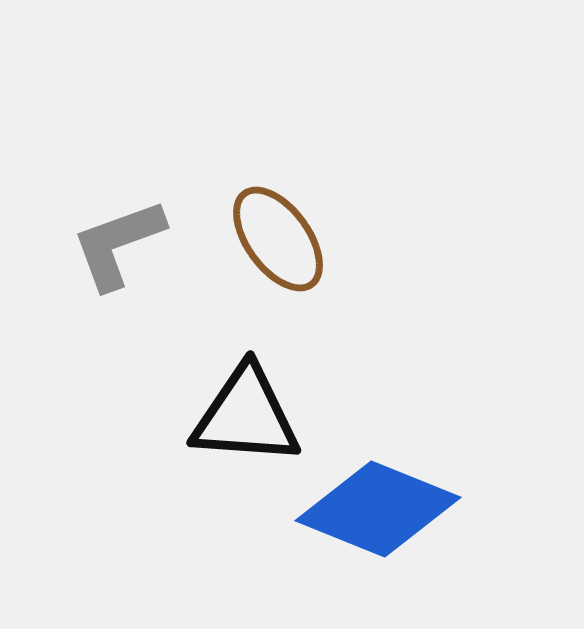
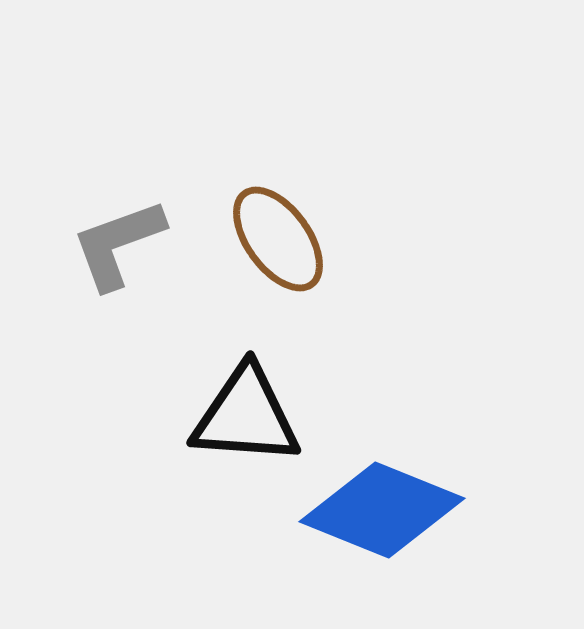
blue diamond: moved 4 px right, 1 px down
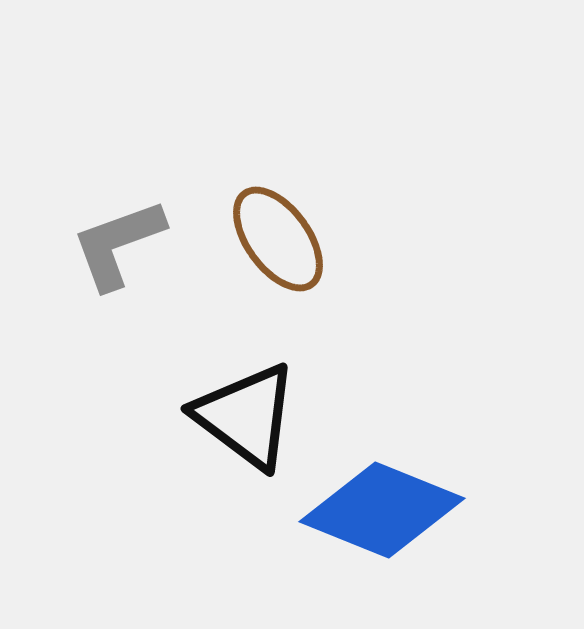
black triangle: rotated 33 degrees clockwise
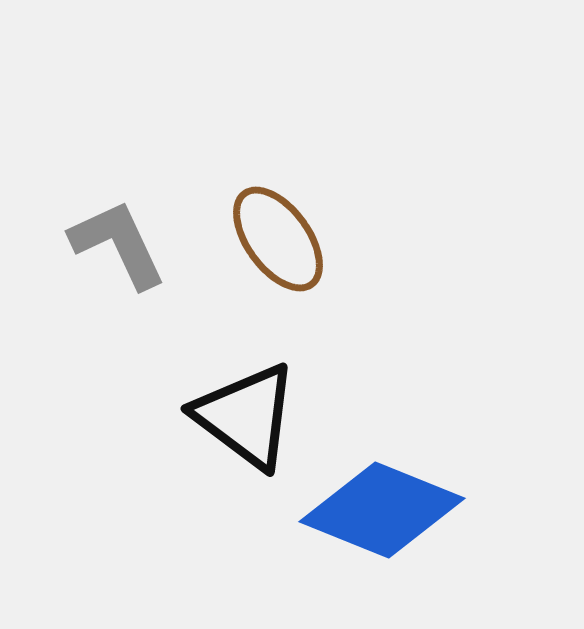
gray L-shape: rotated 85 degrees clockwise
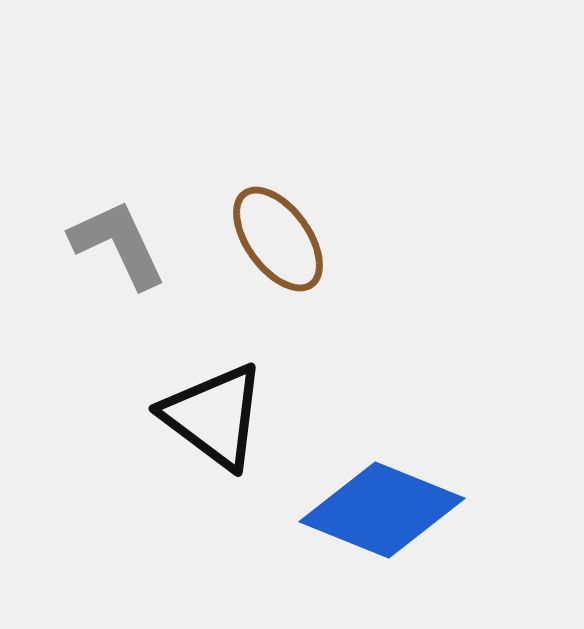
black triangle: moved 32 px left
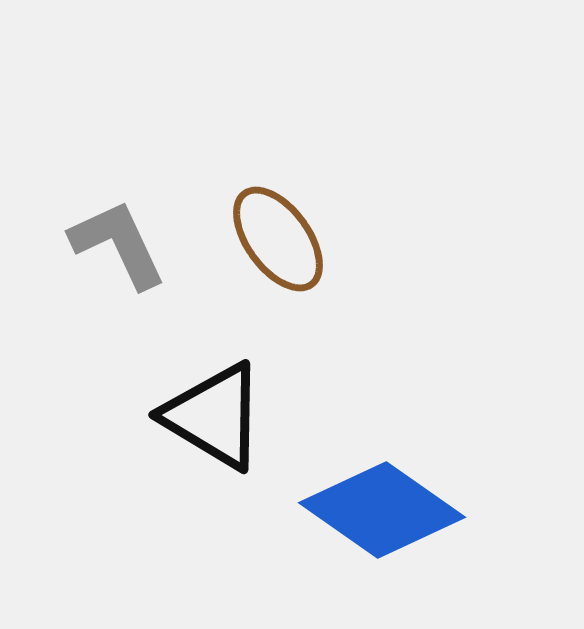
black triangle: rotated 6 degrees counterclockwise
blue diamond: rotated 13 degrees clockwise
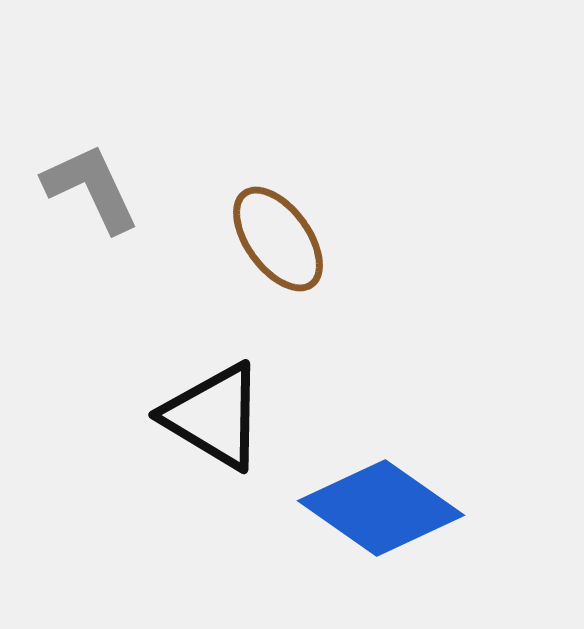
gray L-shape: moved 27 px left, 56 px up
blue diamond: moved 1 px left, 2 px up
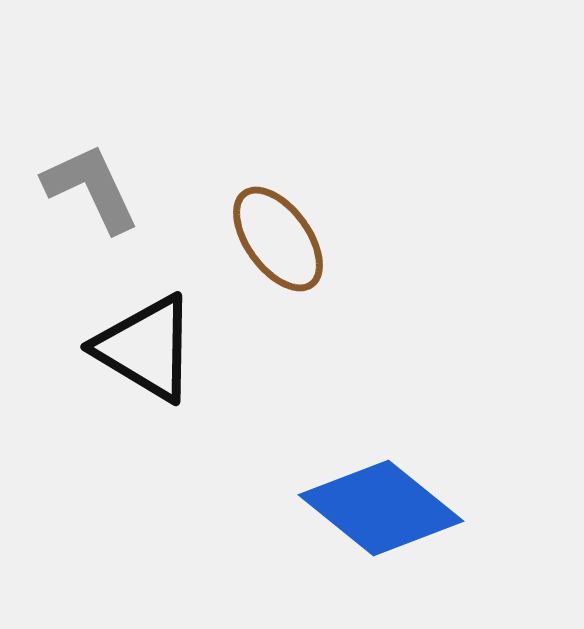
black triangle: moved 68 px left, 68 px up
blue diamond: rotated 4 degrees clockwise
